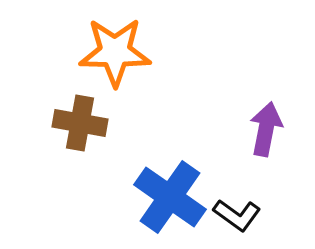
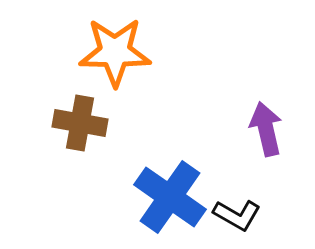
purple arrow: rotated 24 degrees counterclockwise
black L-shape: rotated 6 degrees counterclockwise
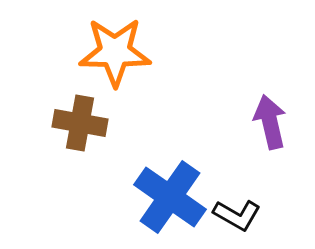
purple arrow: moved 4 px right, 7 px up
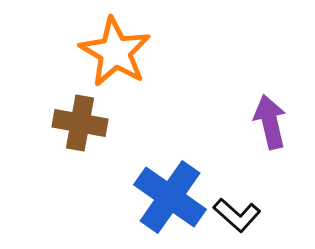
orange star: rotated 30 degrees clockwise
black L-shape: rotated 12 degrees clockwise
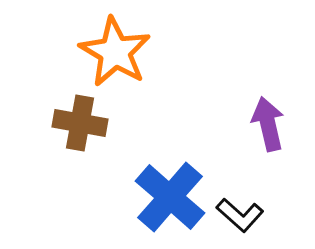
purple arrow: moved 2 px left, 2 px down
blue cross: rotated 6 degrees clockwise
black L-shape: moved 3 px right
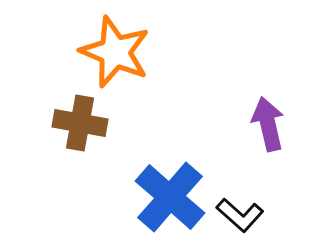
orange star: rotated 8 degrees counterclockwise
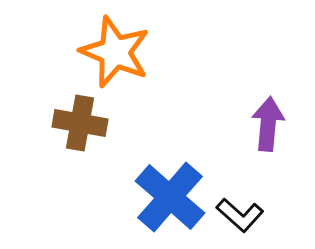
purple arrow: rotated 18 degrees clockwise
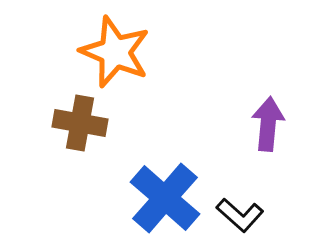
blue cross: moved 5 px left, 1 px down
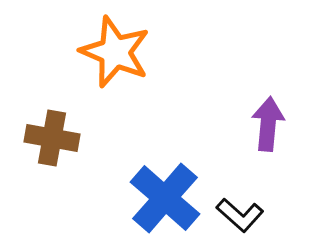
brown cross: moved 28 px left, 15 px down
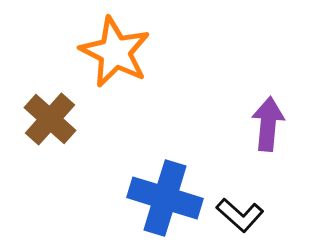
orange star: rotated 4 degrees clockwise
brown cross: moved 2 px left, 19 px up; rotated 32 degrees clockwise
blue cross: rotated 24 degrees counterclockwise
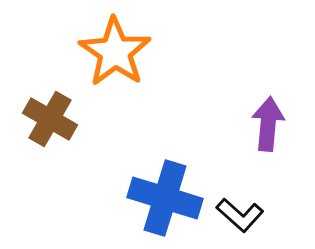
orange star: rotated 8 degrees clockwise
brown cross: rotated 12 degrees counterclockwise
